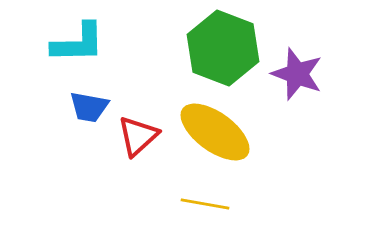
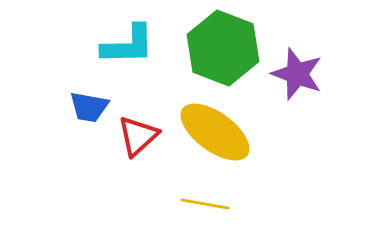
cyan L-shape: moved 50 px right, 2 px down
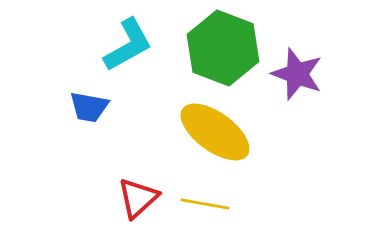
cyan L-shape: rotated 28 degrees counterclockwise
red triangle: moved 62 px down
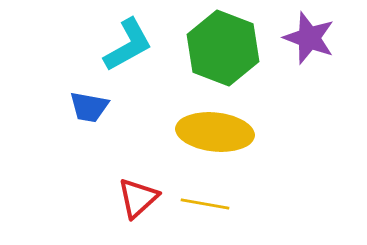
purple star: moved 12 px right, 36 px up
yellow ellipse: rotated 30 degrees counterclockwise
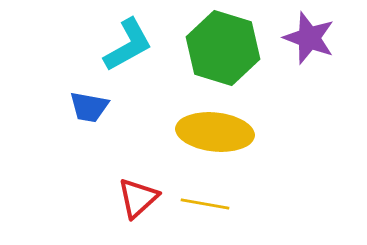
green hexagon: rotated 4 degrees counterclockwise
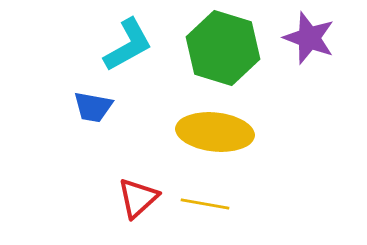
blue trapezoid: moved 4 px right
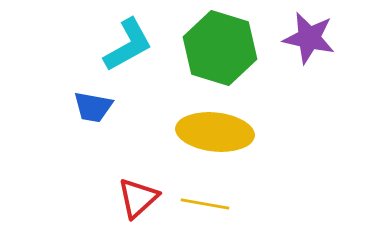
purple star: rotated 8 degrees counterclockwise
green hexagon: moved 3 px left
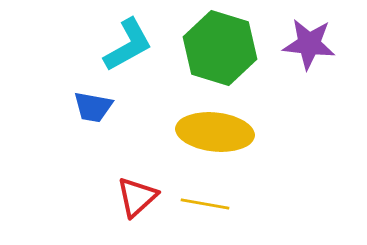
purple star: moved 6 px down; rotated 6 degrees counterclockwise
red triangle: moved 1 px left, 1 px up
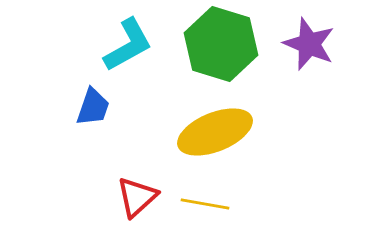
purple star: rotated 16 degrees clockwise
green hexagon: moved 1 px right, 4 px up
blue trapezoid: rotated 81 degrees counterclockwise
yellow ellipse: rotated 28 degrees counterclockwise
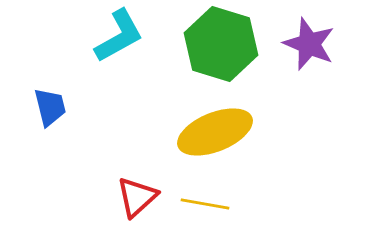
cyan L-shape: moved 9 px left, 9 px up
blue trapezoid: moved 43 px left; rotated 33 degrees counterclockwise
